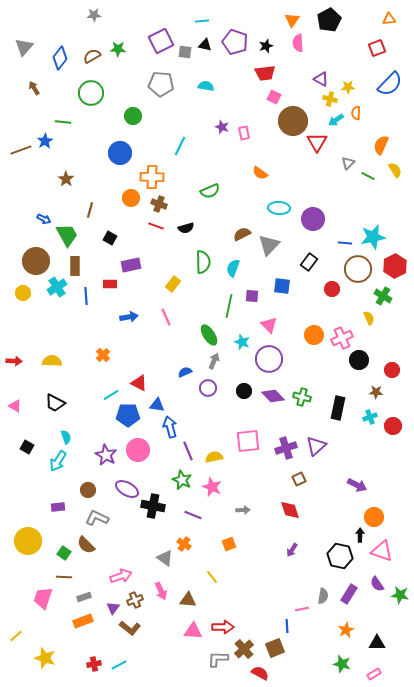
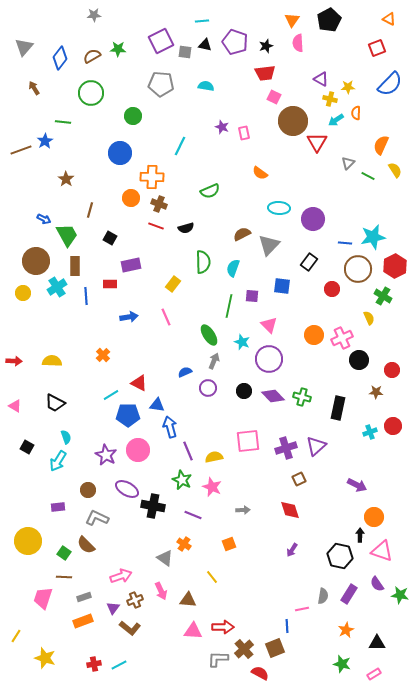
orange triangle at (389, 19): rotated 32 degrees clockwise
cyan cross at (370, 417): moved 15 px down
yellow line at (16, 636): rotated 16 degrees counterclockwise
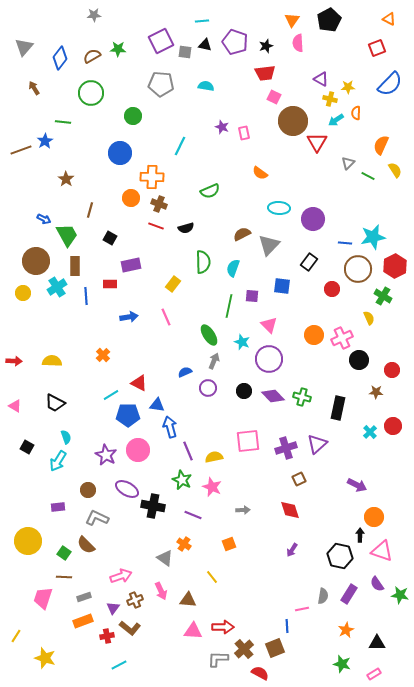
cyan cross at (370, 432): rotated 24 degrees counterclockwise
purple triangle at (316, 446): moved 1 px right, 2 px up
red cross at (94, 664): moved 13 px right, 28 px up
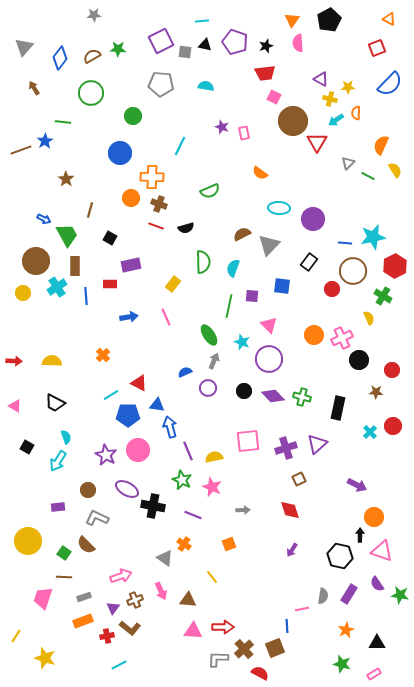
brown circle at (358, 269): moved 5 px left, 2 px down
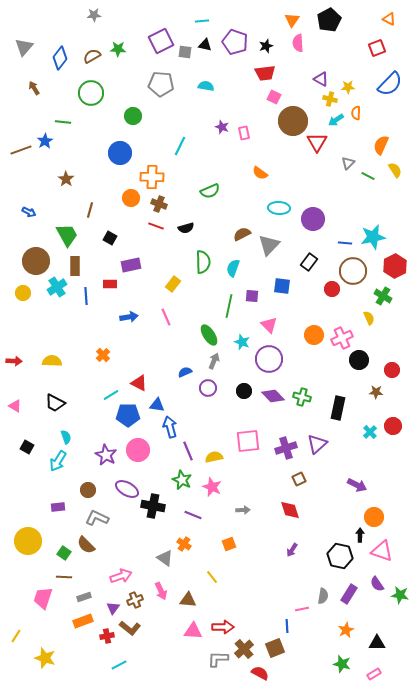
blue arrow at (44, 219): moved 15 px left, 7 px up
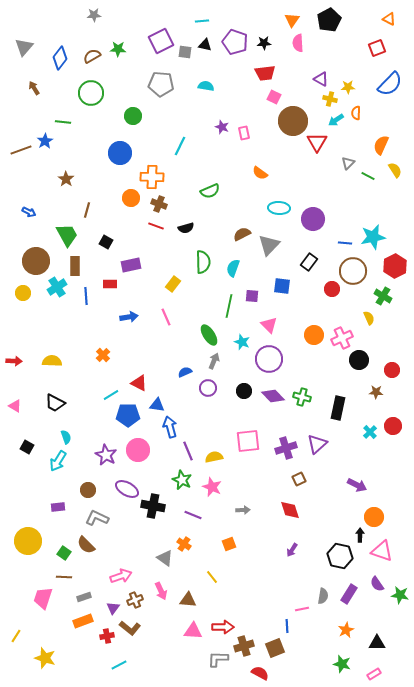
black star at (266, 46): moved 2 px left, 3 px up; rotated 16 degrees clockwise
brown line at (90, 210): moved 3 px left
black square at (110, 238): moved 4 px left, 4 px down
brown cross at (244, 649): moved 3 px up; rotated 24 degrees clockwise
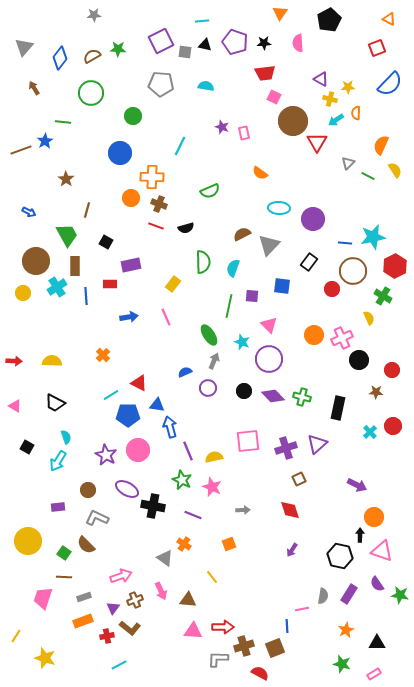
orange triangle at (292, 20): moved 12 px left, 7 px up
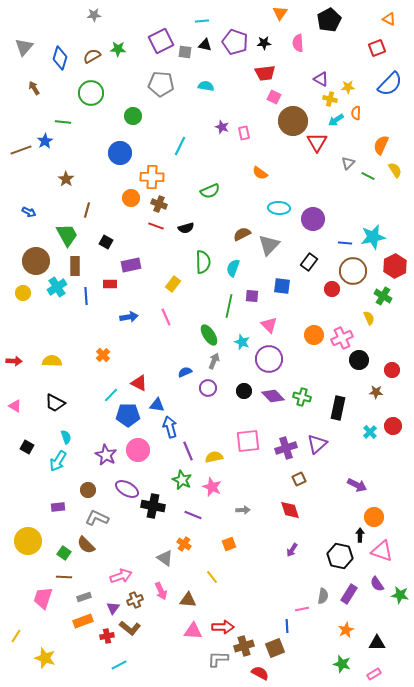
blue diamond at (60, 58): rotated 20 degrees counterclockwise
cyan line at (111, 395): rotated 14 degrees counterclockwise
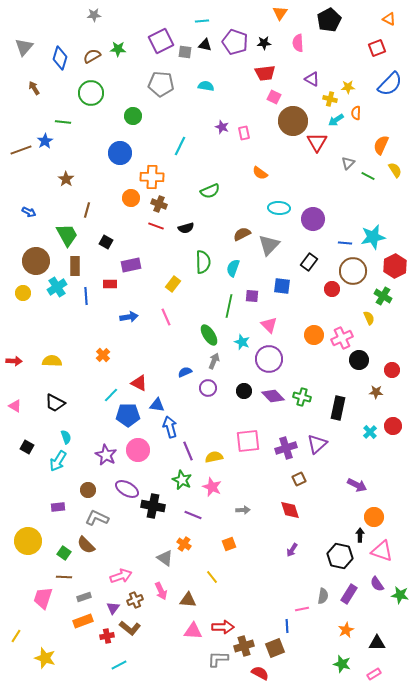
purple triangle at (321, 79): moved 9 px left
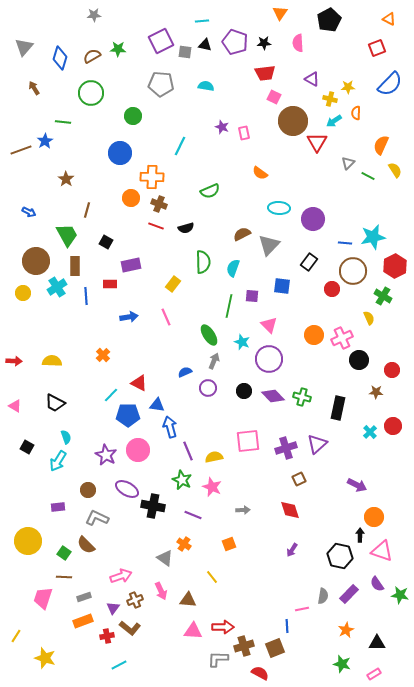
cyan arrow at (336, 120): moved 2 px left, 1 px down
purple rectangle at (349, 594): rotated 12 degrees clockwise
